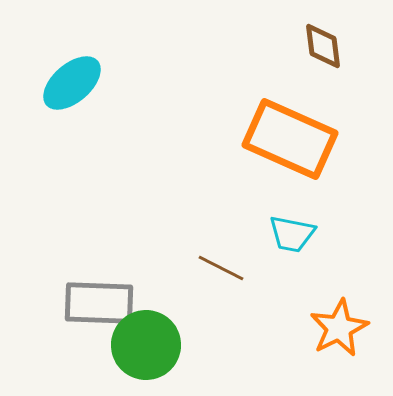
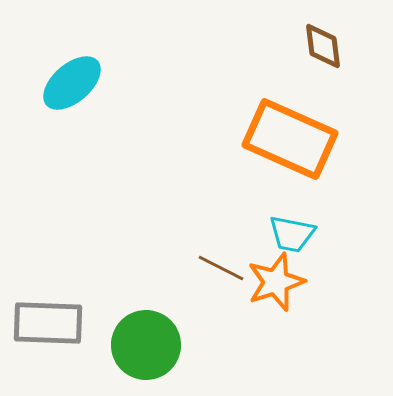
gray rectangle: moved 51 px left, 20 px down
orange star: moved 63 px left, 46 px up; rotated 8 degrees clockwise
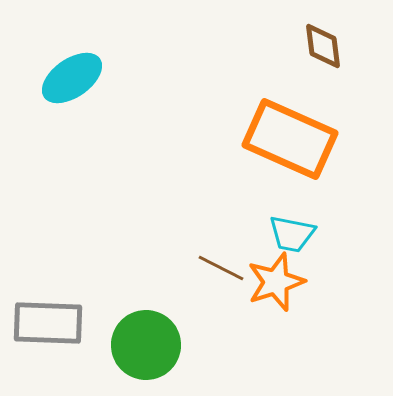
cyan ellipse: moved 5 px up; rotated 6 degrees clockwise
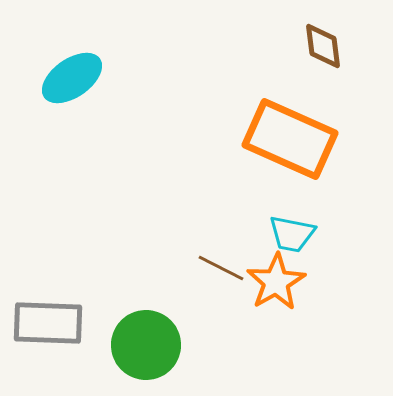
orange star: rotated 12 degrees counterclockwise
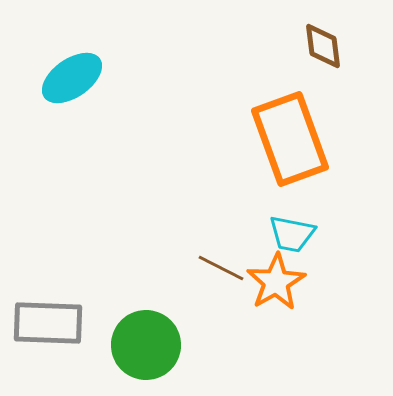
orange rectangle: rotated 46 degrees clockwise
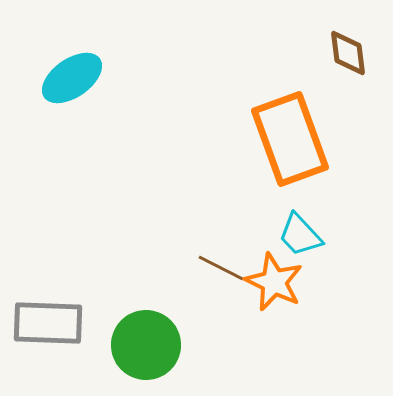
brown diamond: moved 25 px right, 7 px down
cyan trapezoid: moved 8 px right, 1 px down; rotated 36 degrees clockwise
orange star: moved 2 px left; rotated 16 degrees counterclockwise
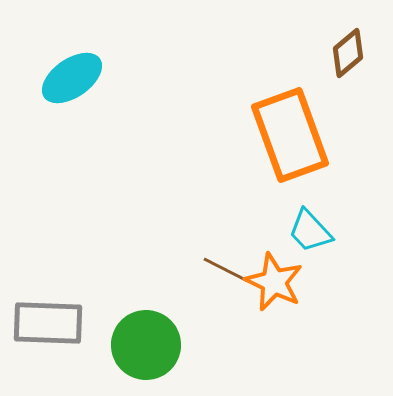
brown diamond: rotated 57 degrees clockwise
orange rectangle: moved 4 px up
cyan trapezoid: moved 10 px right, 4 px up
brown line: moved 5 px right, 2 px down
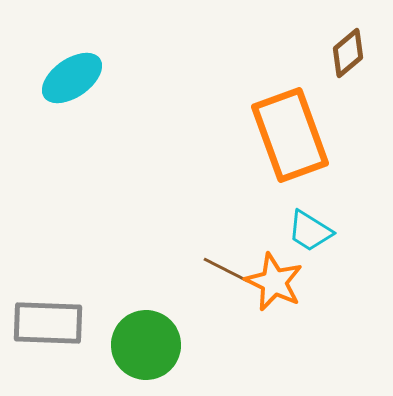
cyan trapezoid: rotated 15 degrees counterclockwise
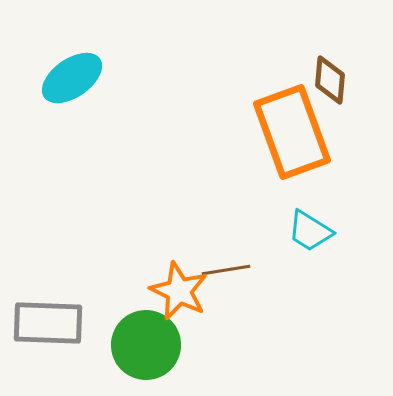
brown diamond: moved 18 px left, 27 px down; rotated 45 degrees counterclockwise
orange rectangle: moved 2 px right, 3 px up
brown line: rotated 36 degrees counterclockwise
orange star: moved 95 px left, 9 px down
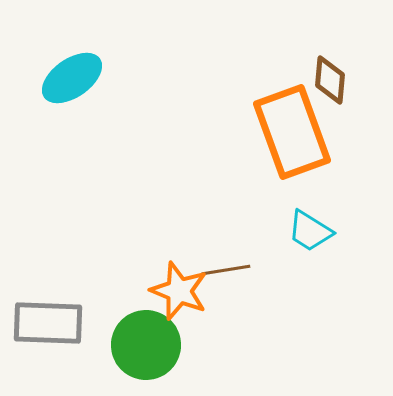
orange star: rotated 4 degrees counterclockwise
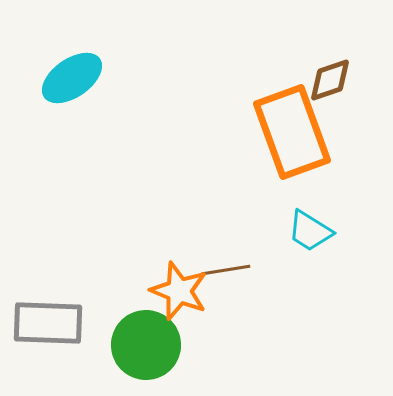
brown diamond: rotated 66 degrees clockwise
